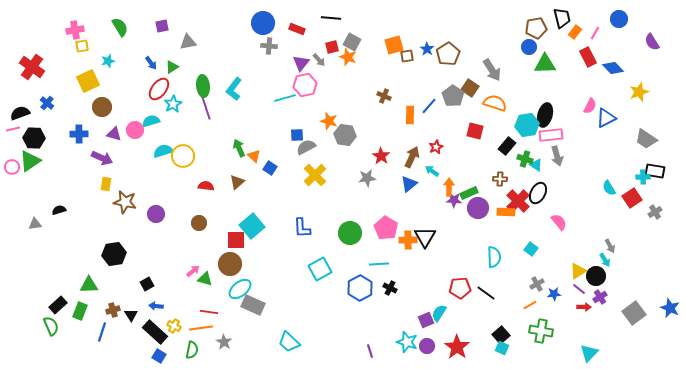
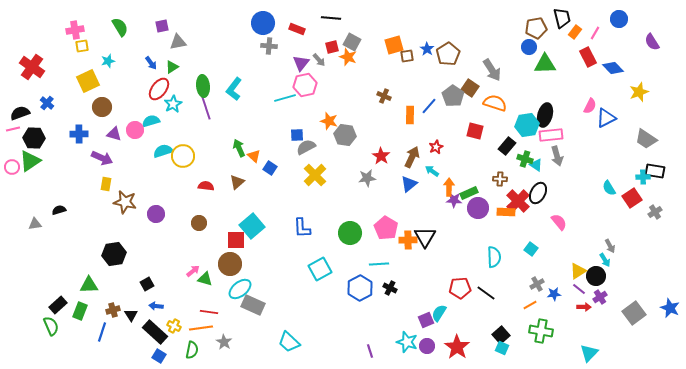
gray triangle at (188, 42): moved 10 px left
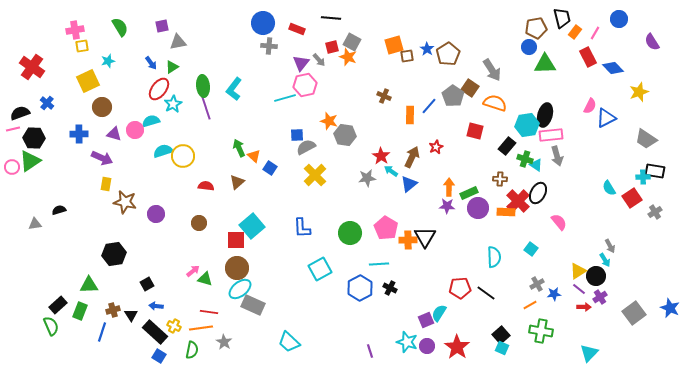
cyan arrow at (432, 171): moved 41 px left
purple star at (454, 200): moved 7 px left, 6 px down
brown circle at (230, 264): moved 7 px right, 4 px down
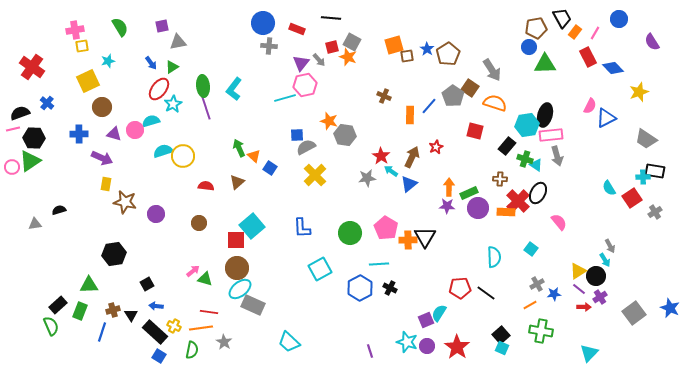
black trapezoid at (562, 18): rotated 15 degrees counterclockwise
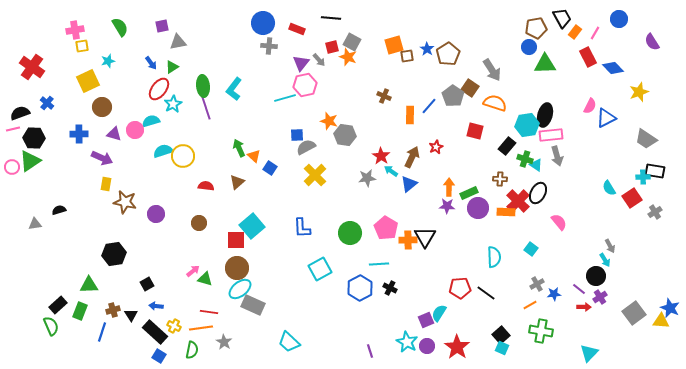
yellow triangle at (578, 271): moved 83 px right, 50 px down; rotated 36 degrees clockwise
cyan star at (407, 342): rotated 10 degrees clockwise
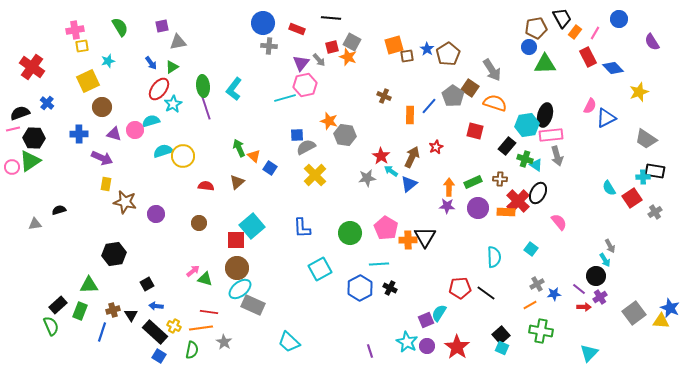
green rectangle at (469, 193): moved 4 px right, 11 px up
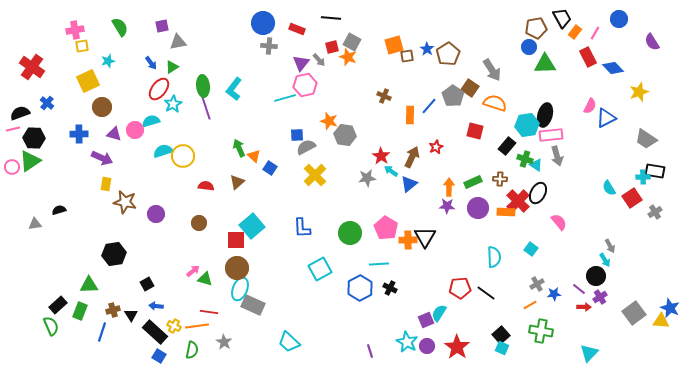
cyan ellipse at (240, 289): rotated 30 degrees counterclockwise
orange line at (201, 328): moved 4 px left, 2 px up
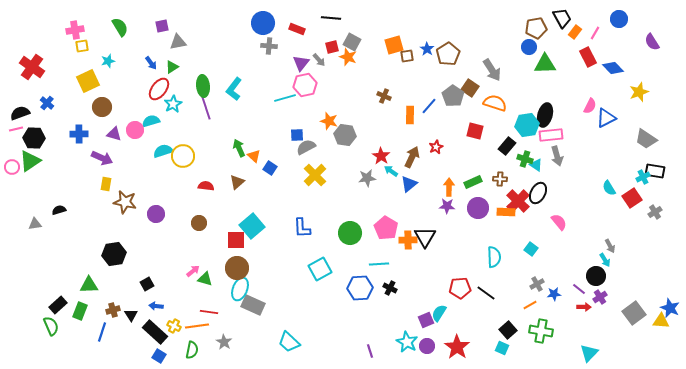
pink line at (13, 129): moved 3 px right
cyan cross at (643, 177): rotated 24 degrees counterclockwise
blue hexagon at (360, 288): rotated 25 degrees clockwise
black square at (501, 335): moved 7 px right, 5 px up
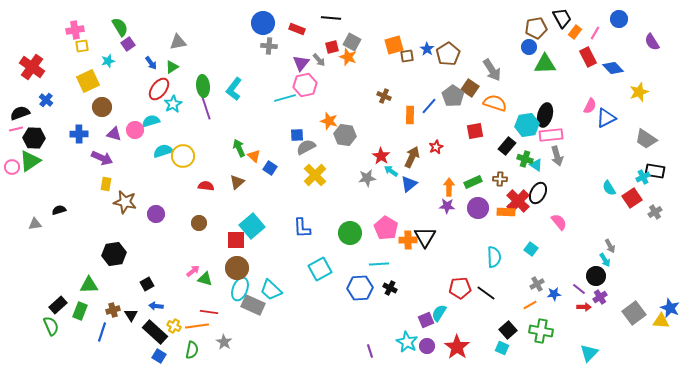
purple square at (162, 26): moved 34 px left, 18 px down; rotated 24 degrees counterclockwise
blue cross at (47, 103): moved 1 px left, 3 px up
red square at (475, 131): rotated 24 degrees counterclockwise
cyan trapezoid at (289, 342): moved 18 px left, 52 px up
